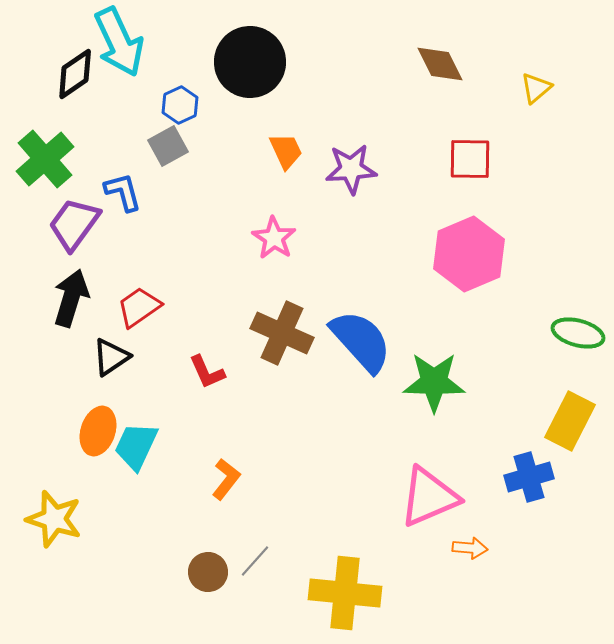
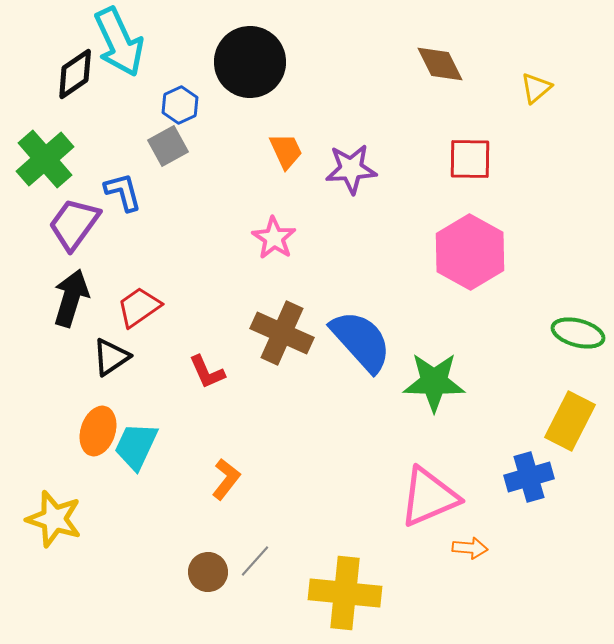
pink hexagon: moved 1 px right, 2 px up; rotated 8 degrees counterclockwise
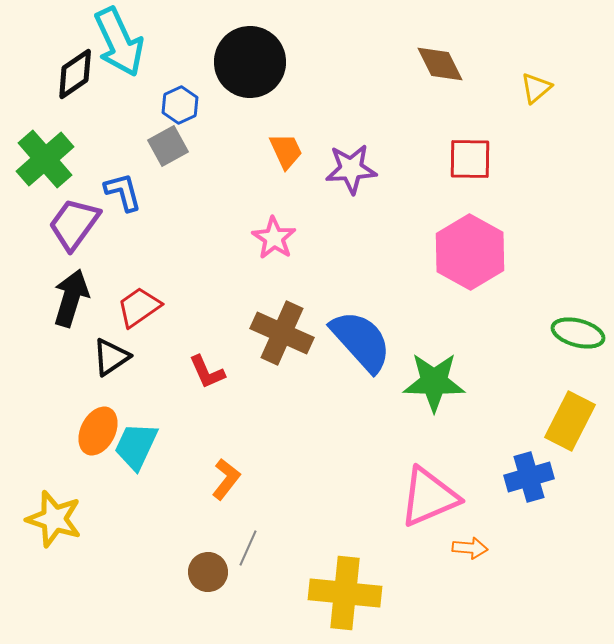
orange ellipse: rotated 9 degrees clockwise
gray line: moved 7 px left, 13 px up; rotated 18 degrees counterclockwise
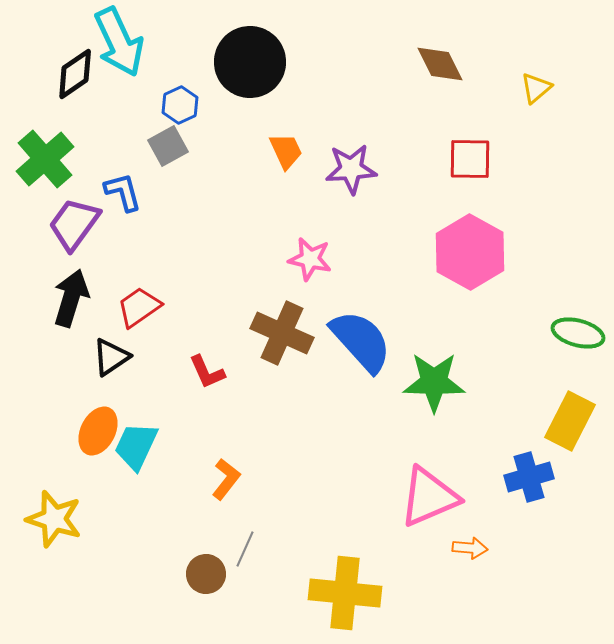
pink star: moved 36 px right, 21 px down; rotated 21 degrees counterclockwise
gray line: moved 3 px left, 1 px down
brown circle: moved 2 px left, 2 px down
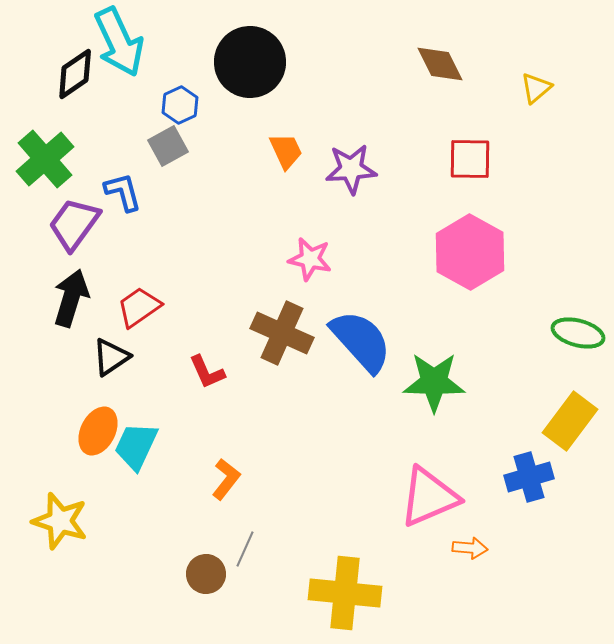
yellow rectangle: rotated 10 degrees clockwise
yellow star: moved 6 px right, 2 px down
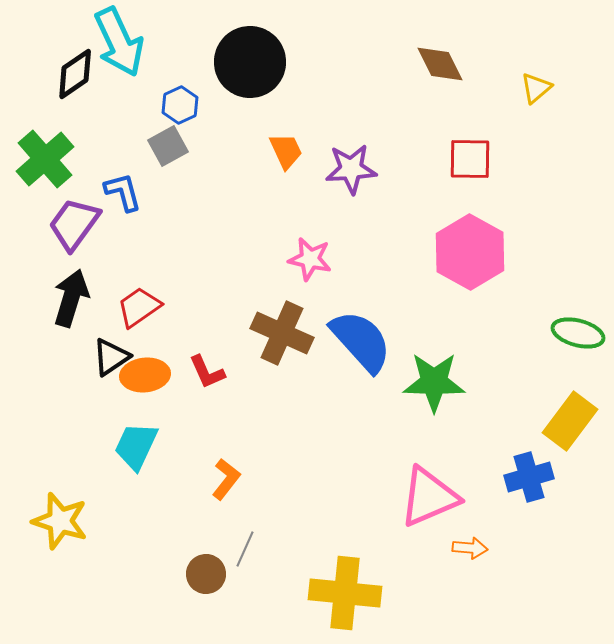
orange ellipse: moved 47 px right, 56 px up; rotated 57 degrees clockwise
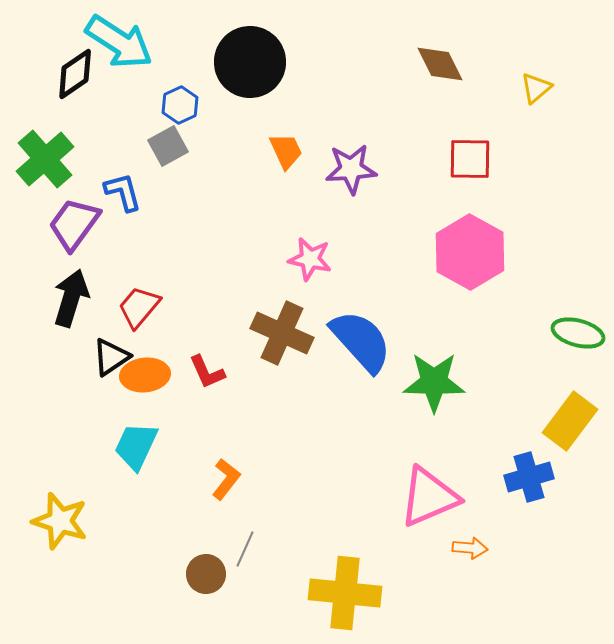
cyan arrow: rotated 32 degrees counterclockwise
red trapezoid: rotated 15 degrees counterclockwise
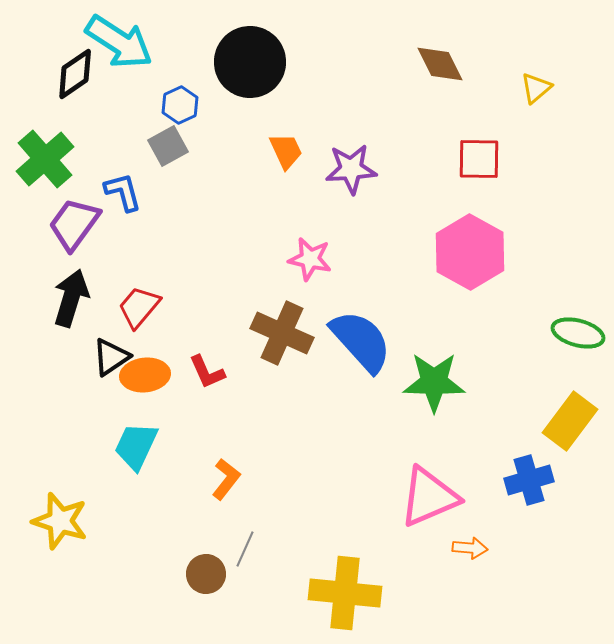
red square: moved 9 px right
blue cross: moved 3 px down
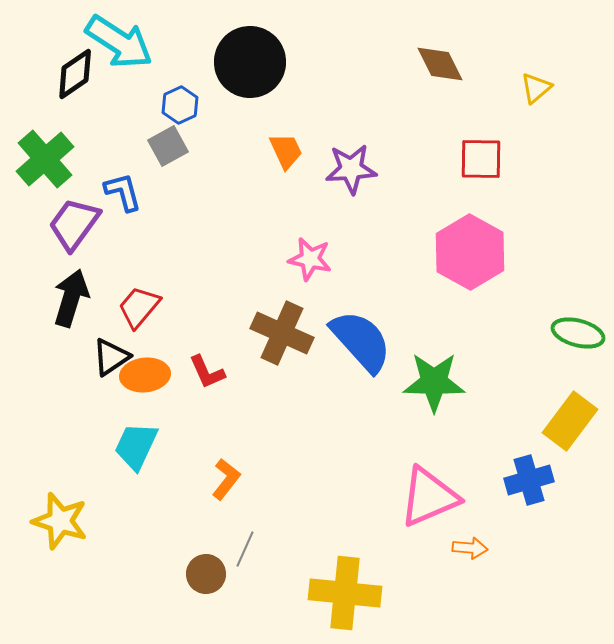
red square: moved 2 px right
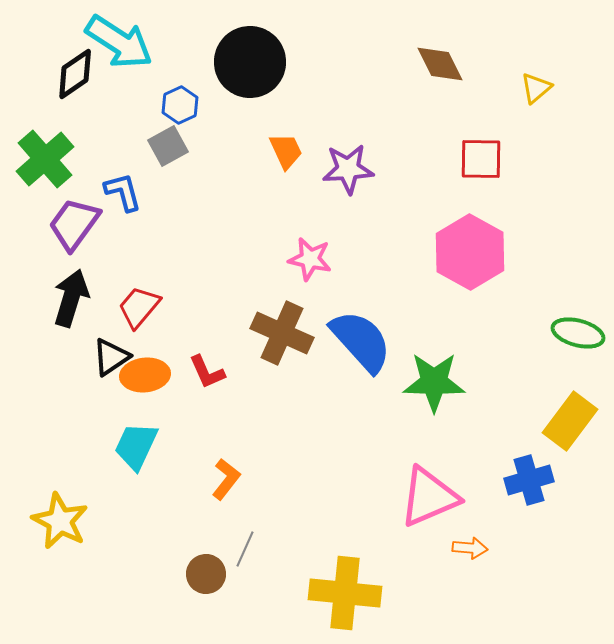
purple star: moved 3 px left
yellow star: rotated 10 degrees clockwise
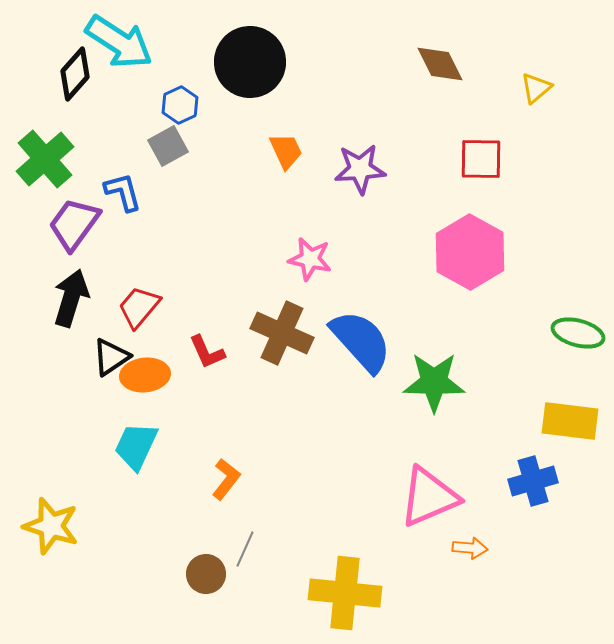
black diamond: rotated 14 degrees counterclockwise
purple star: moved 12 px right
red L-shape: moved 20 px up
yellow rectangle: rotated 60 degrees clockwise
blue cross: moved 4 px right, 1 px down
yellow star: moved 9 px left, 5 px down; rotated 10 degrees counterclockwise
